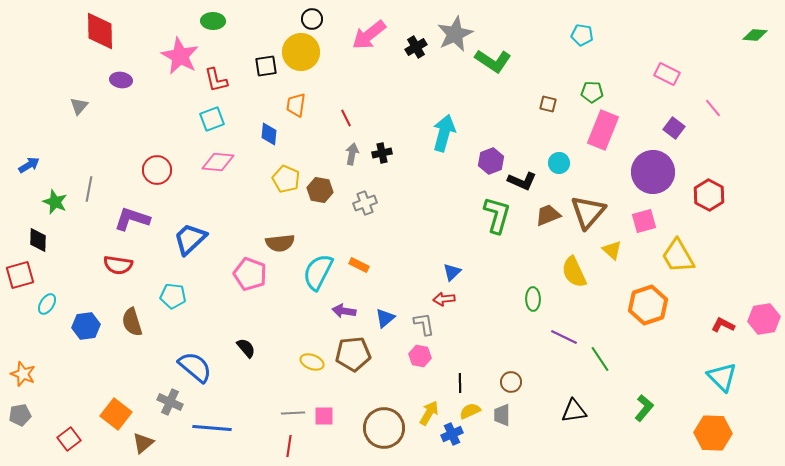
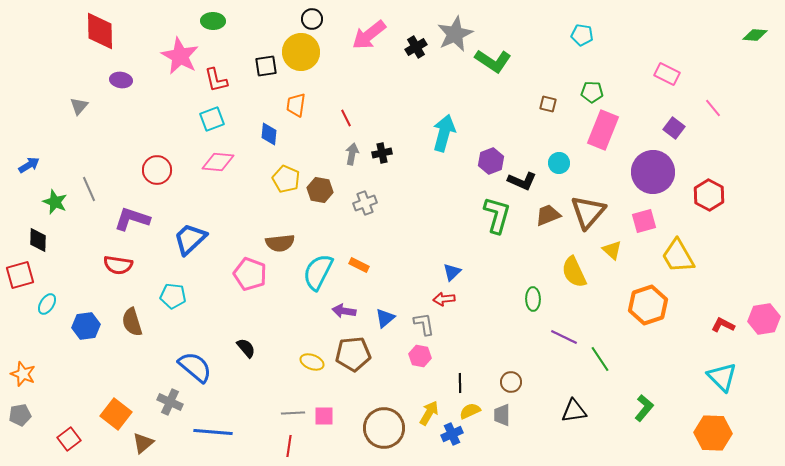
gray line at (89, 189): rotated 35 degrees counterclockwise
blue line at (212, 428): moved 1 px right, 4 px down
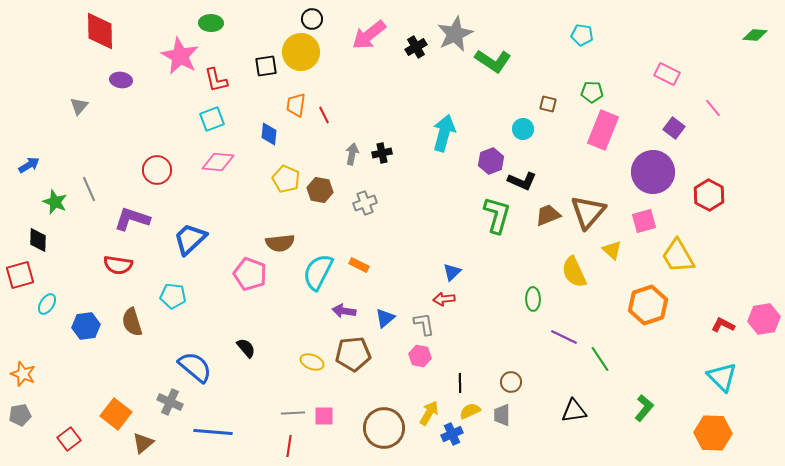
green ellipse at (213, 21): moved 2 px left, 2 px down
red line at (346, 118): moved 22 px left, 3 px up
cyan circle at (559, 163): moved 36 px left, 34 px up
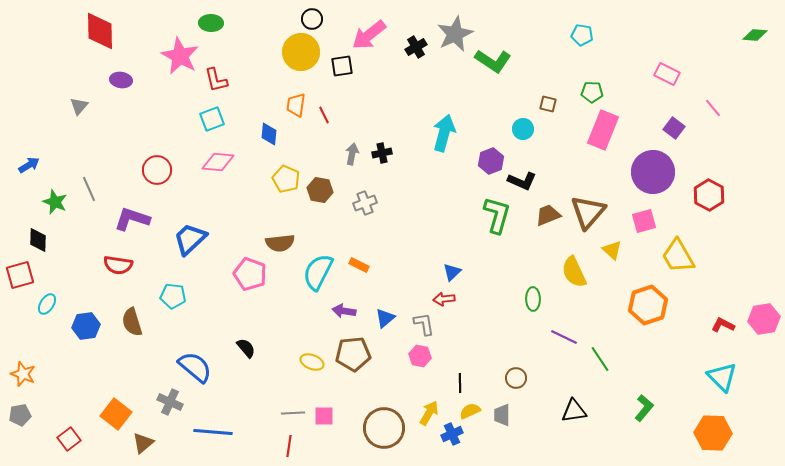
black square at (266, 66): moved 76 px right
brown circle at (511, 382): moved 5 px right, 4 px up
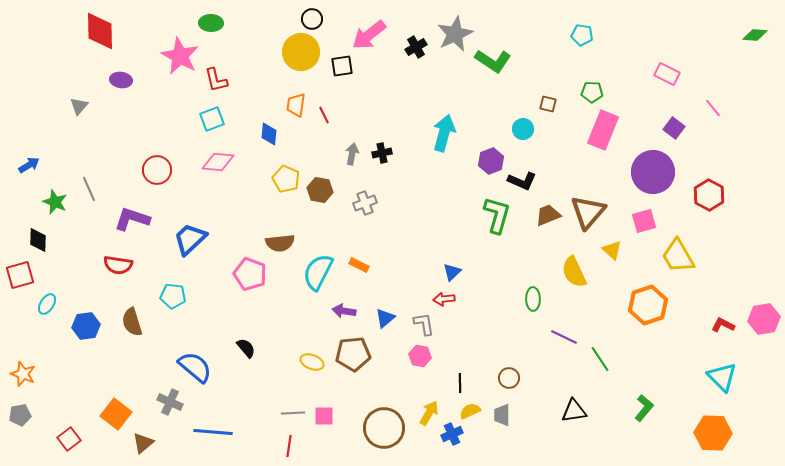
brown circle at (516, 378): moved 7 px left
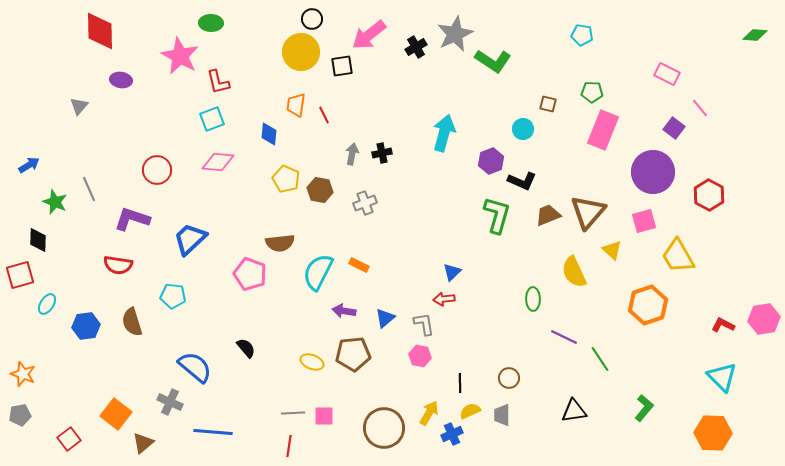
red L-shape at (216, 80): moved 2 px right, 2 px down
pink line at (713, 108): moved 13 px left
